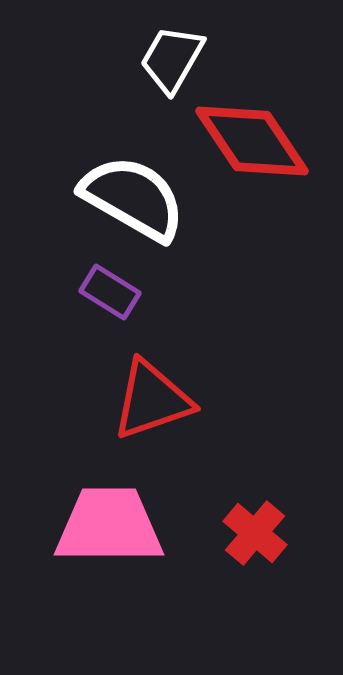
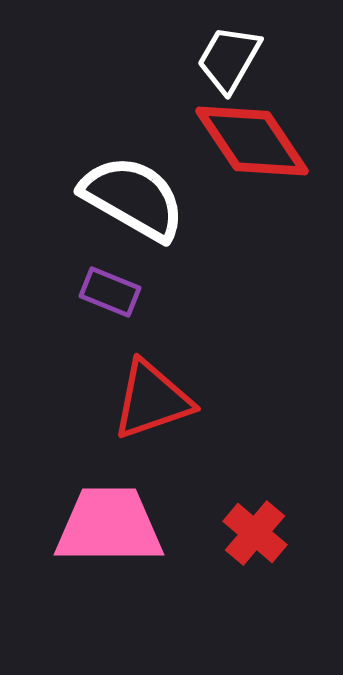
white trapezoid: moved 57 px right
purple rectangle: rotated 10 degrees counterclockwise
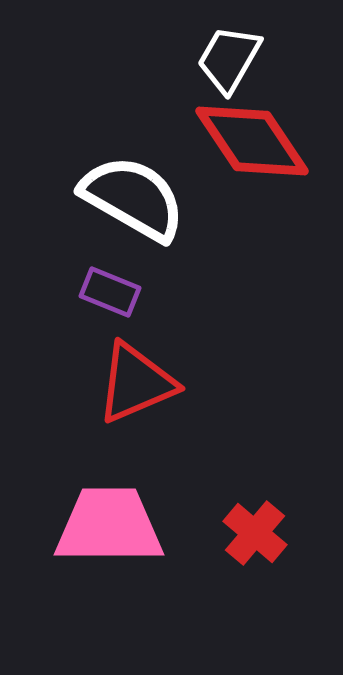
red triangle: moved 16 px left, 17 px up; rotated 4 degrees counterclockwise
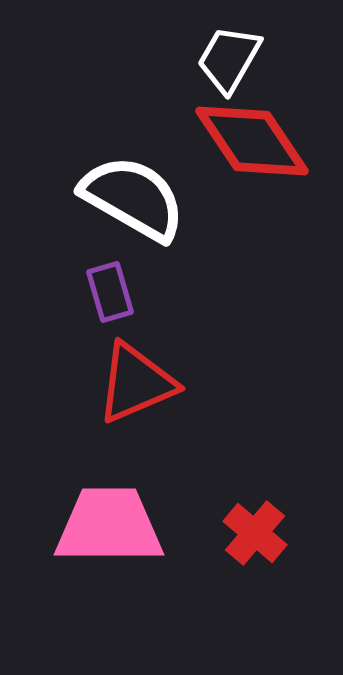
purple rectangle: rotated 52 degrees clockwise
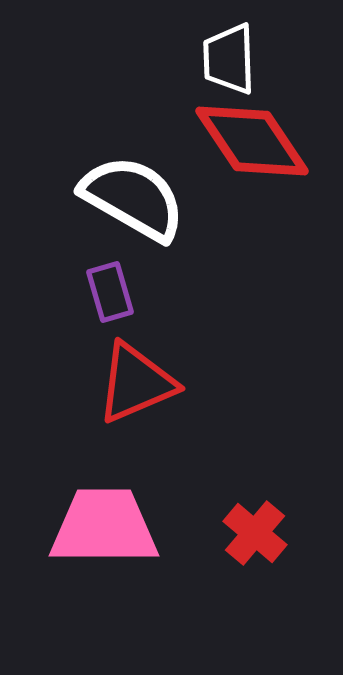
white trapezoid: rotated 32 degrees counterclockwise
pink trapezoid: moved 5 px left, 1 px down
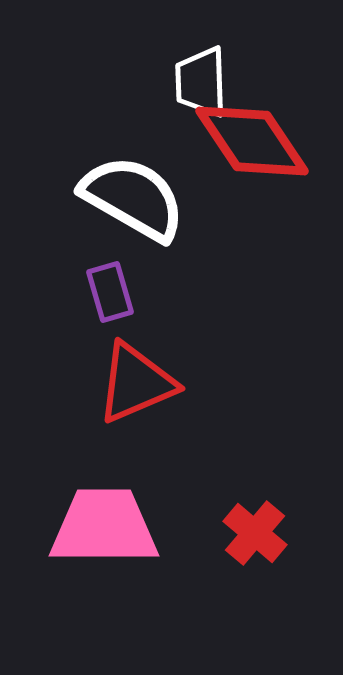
white trapezoid: moved 28 px left, 23 px down
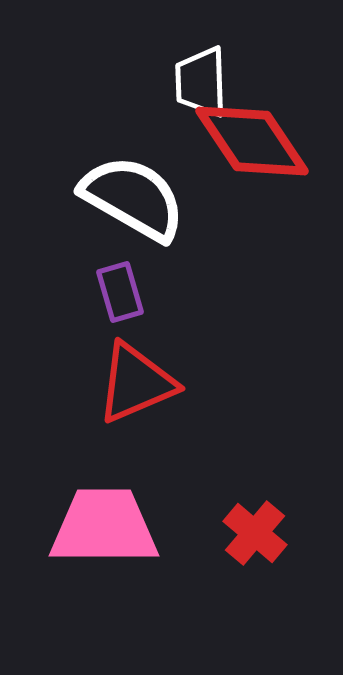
purple rectangle: moved 10 px right
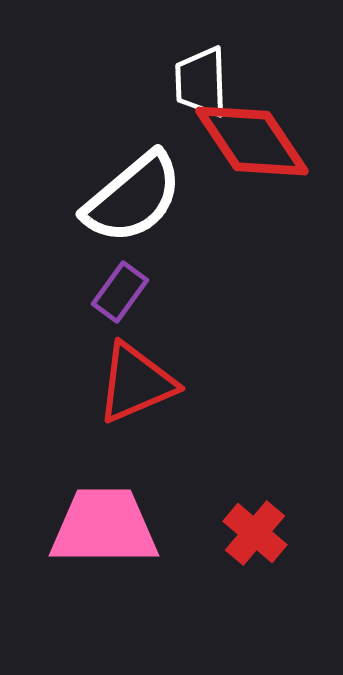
white semicircle: rotated 110 degrees clockwise
purple rectangle: rotated 52 degrees clockwise
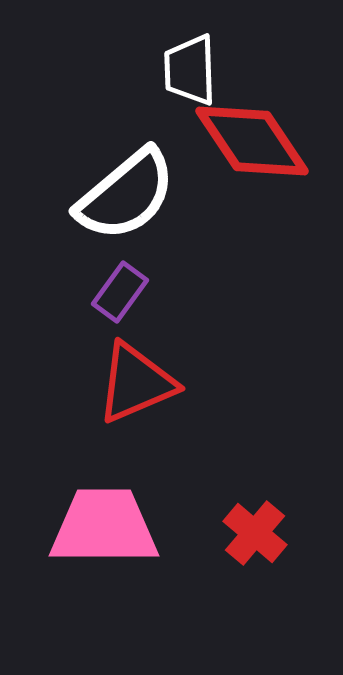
white trapezoid: moved 11 px left, 12 px up
white semicircle: moved 7 px left, 3 px up
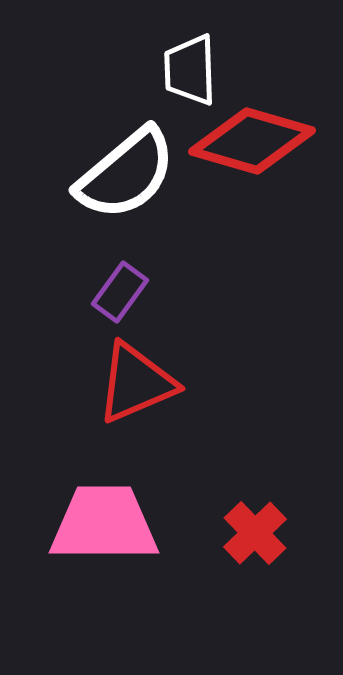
red diamond: rotated 40 degrees counterclockwise
white semicircle: moved 21 px up
pink trapezoid: moved 3 px up
red cross: rotated 6 degrees clockwise
